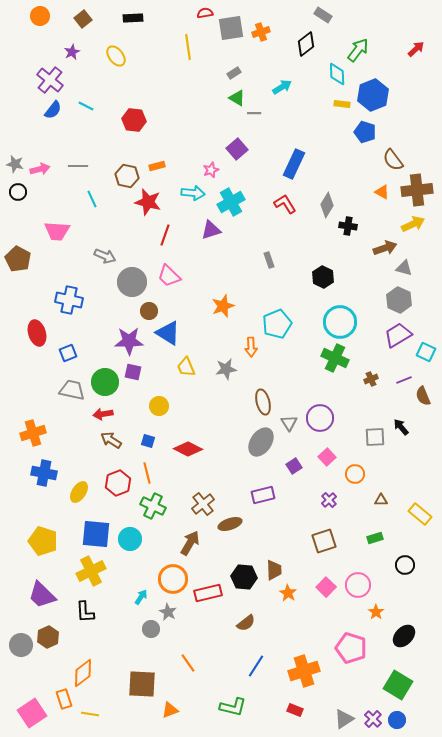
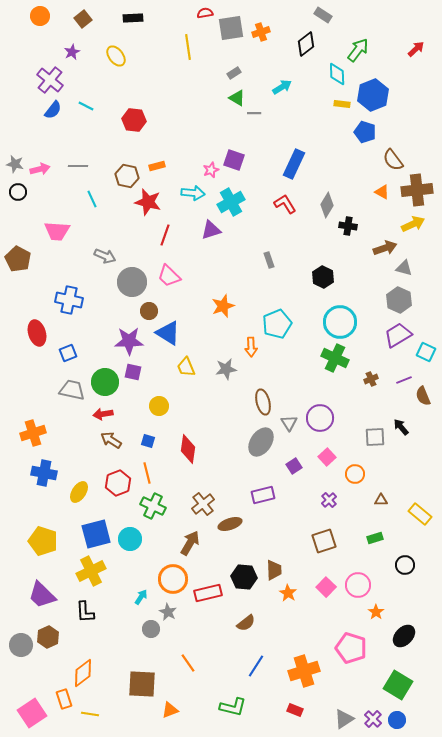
purple square at (237, 149): moved 3 px left, 11 px down; rotated 30 degrees counterclockwise
red diamond at (188, 449): rotated 72 degrees clockwise
blue square at (96, 534): rotated 20 degrees counterclockwise
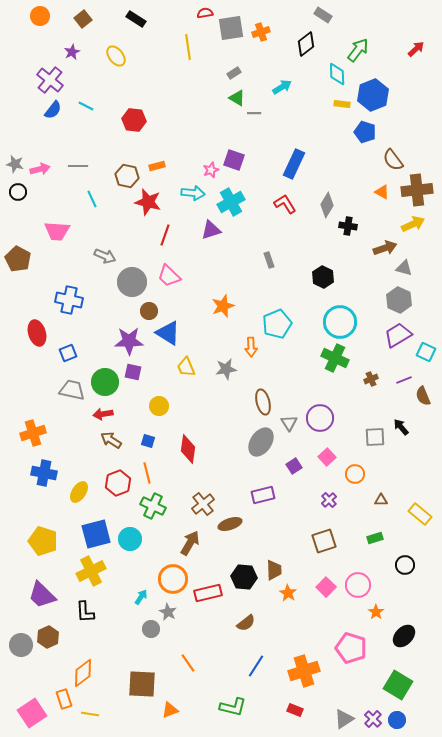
black rectangle at (133, 18): moved 3 px right, 1 px down; rotated 36 degrees clockwise
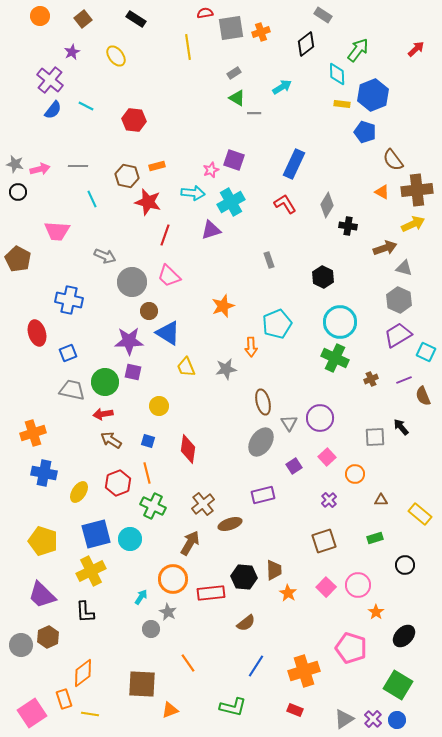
red rectangle at (208, 593): moved 3 px right; rotated 8 degrees clockwise
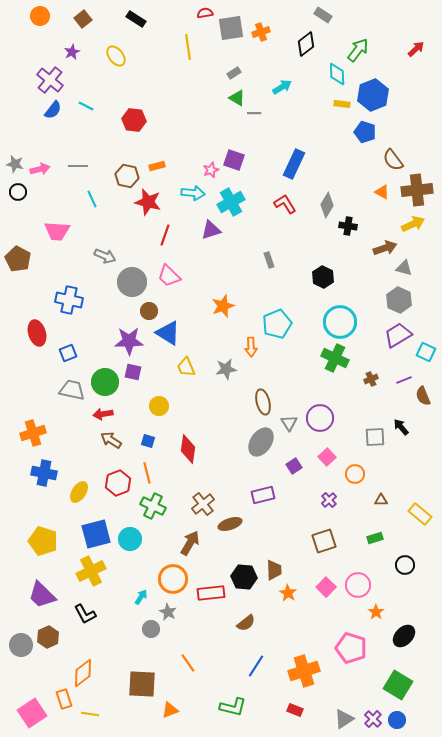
black L-shape at (85, 612): moved 2 px down; rotated 25 degrees counterclockwise
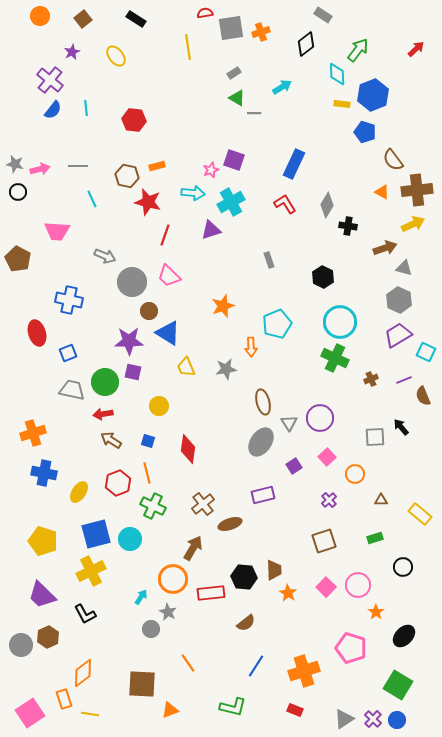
cyan line at (86, 106): moved 2 px down; rotated 56 degrees clockwise
brown arrow at (190, 543): moved 3 px right, 5 px down
black circle at (405, 565): moved 2 px left, 2 px down
pink square at (32, 713): moved 2 px left
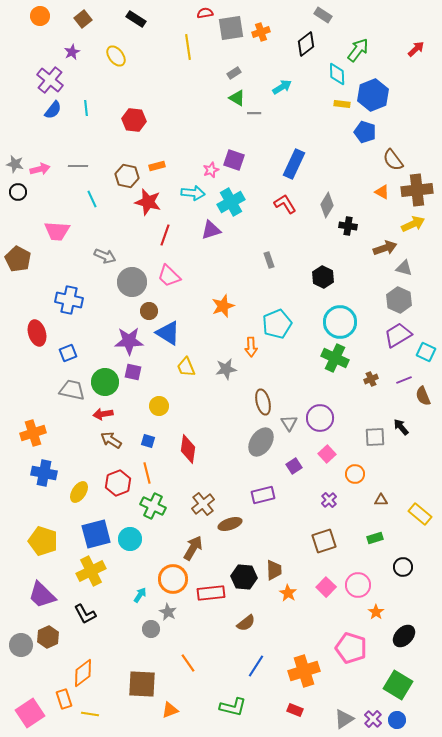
pink square at (327, 457): moved 3 px up
cyan arrow at (141, 597): moved 1 px left, 2 px up
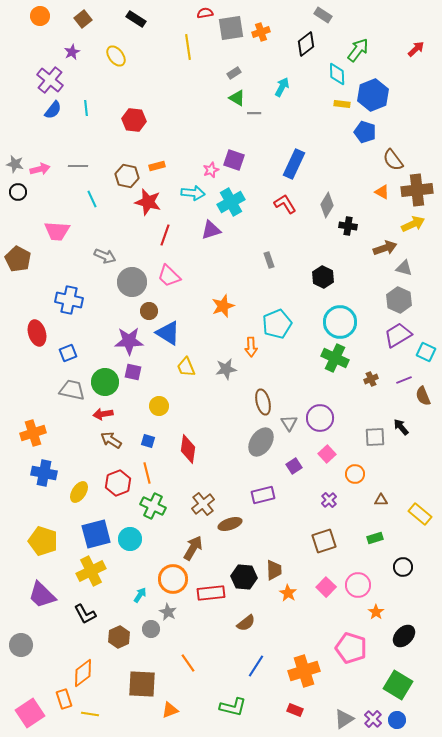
cyan arrow at (282, 87): rotated 30 degrees counterclockwise
brown hexagon at (48, 637): moved 71 px right
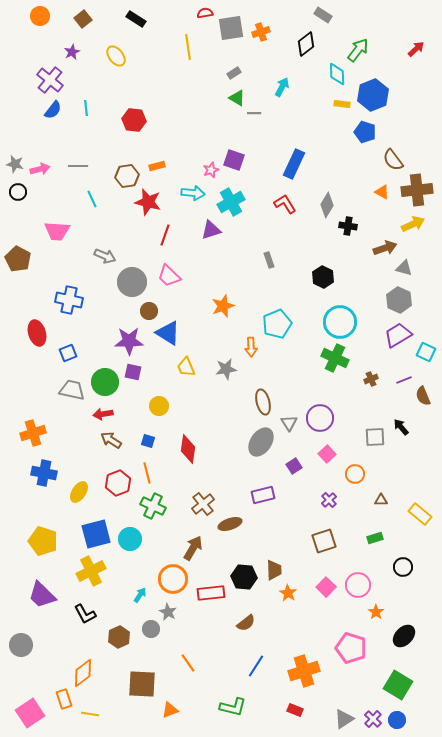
brown hexagon at (127, 176): rotated 20 degrees counterclockwise
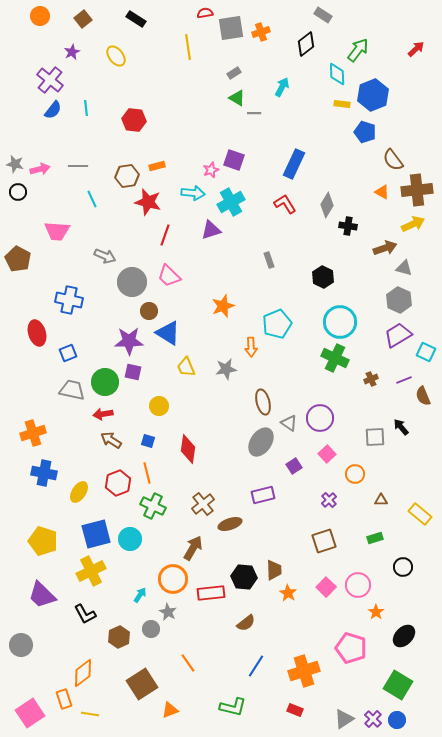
gray triangle at (289, 423): rotated 24 degrees counterclockwise
brown square at (142, 684): rotated 36 degrees counterclockwise
